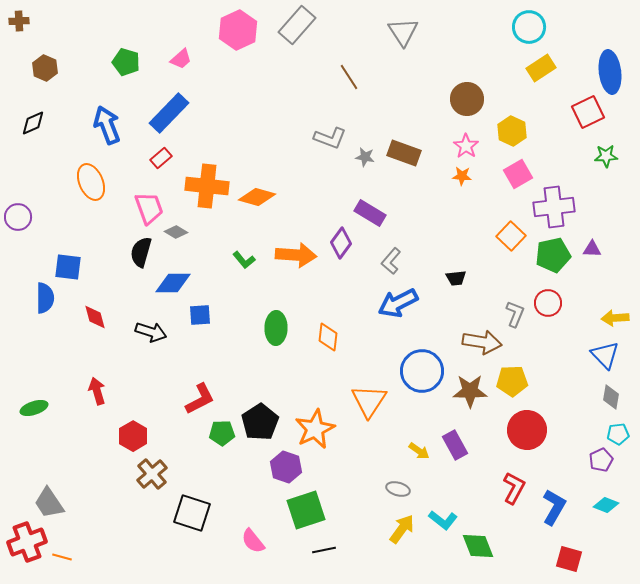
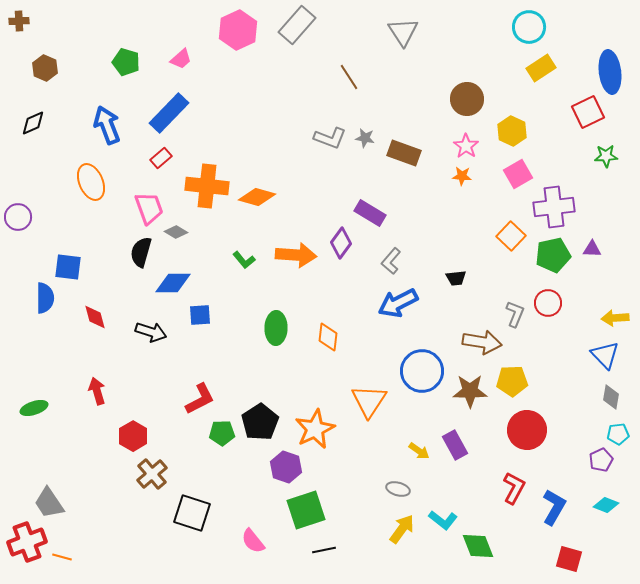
gray star at (365, 157): moved 19 px up
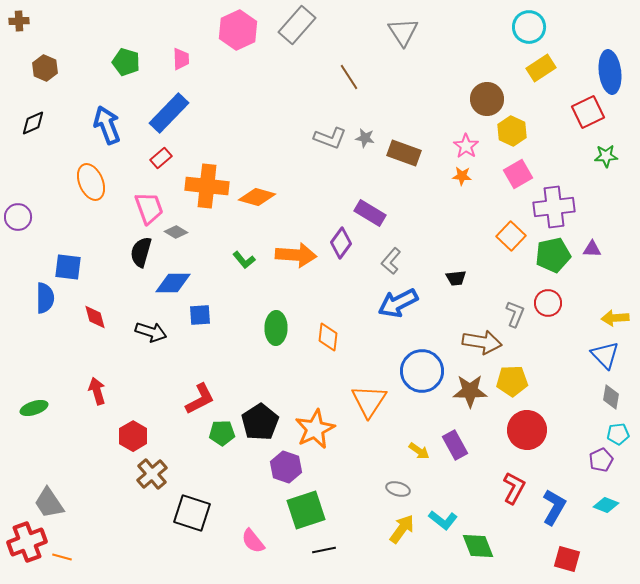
pink trapezoid at (181, 59): rotated 50 degrees counterclockwise
brown circle at (467, 99): moved 20 px right
red square at (569, 559): moved 2 px left
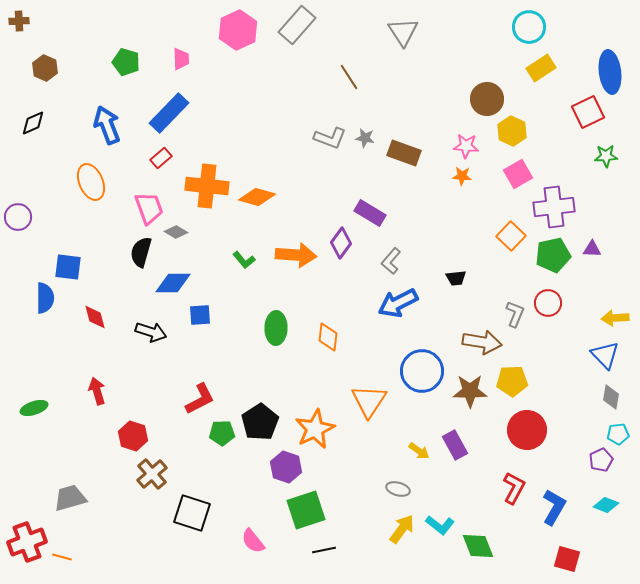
pink star at (466, 146): rotated 30 degrees counterclockwise
red hexagon at (133, 436): rotated 12 degrees counterclockwise
gray trapezoid at (49, 503): moved 21 px right, 5 px up; rotated 108 degrees clockwise
cyan L-shape at (443, 520): moved 3 px left, 5 px down
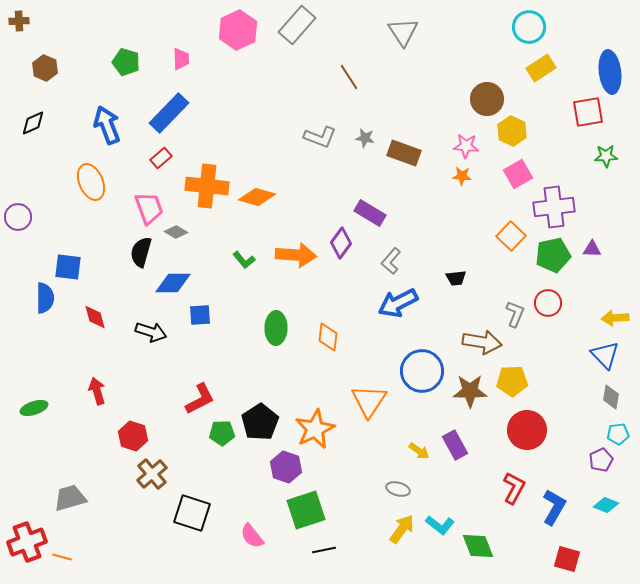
red square at (588, 112): rotated 16 degrees clockwise
gray L-shape at (330, 138): moved 10 px left, 1 px up
pink semicircle at (253, 541): moved 1 px left, 5 px up
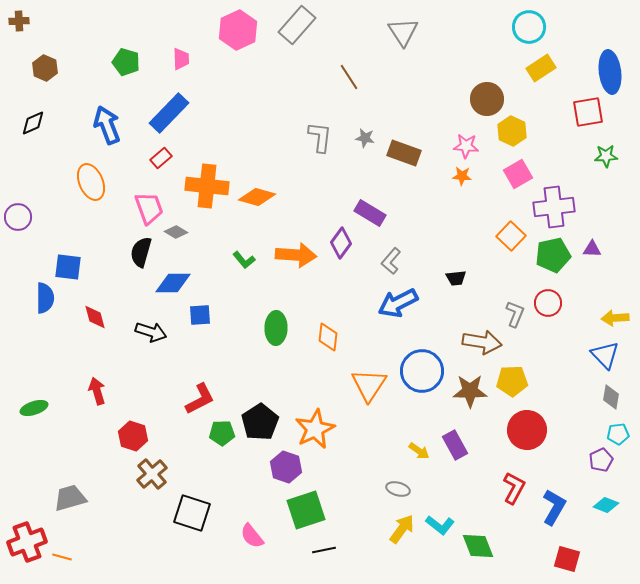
gray L-shape at (320, 137): rotated 104 degrees counterclockwise
orange triangle at (369, 401): moved 16 px up
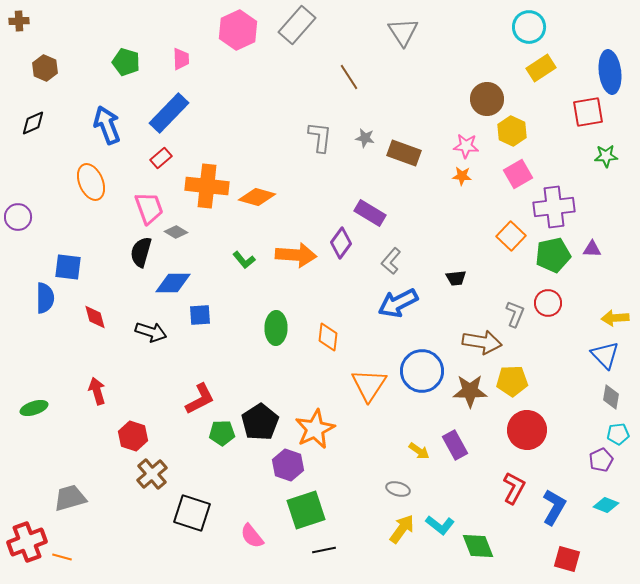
purple hexagon at (286, 467): moved 2 px right, 2 px up
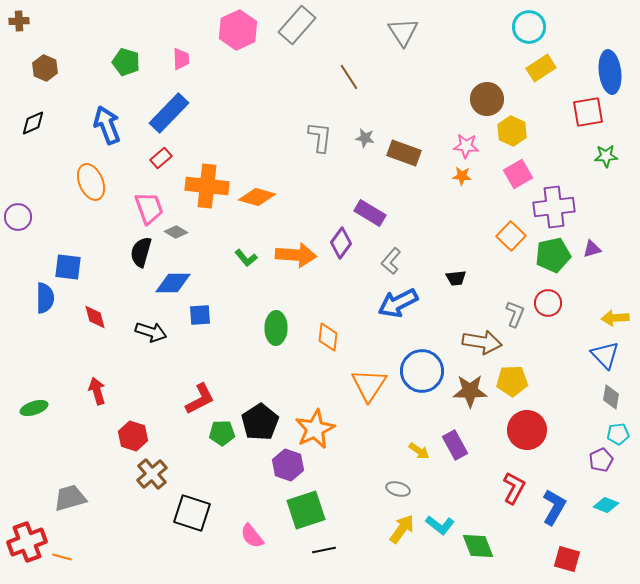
purple triangle at (592, 249): rotated 18 degrees counterclockwise
green L-shape at (244, 260): moved 2 px right, 2 px up
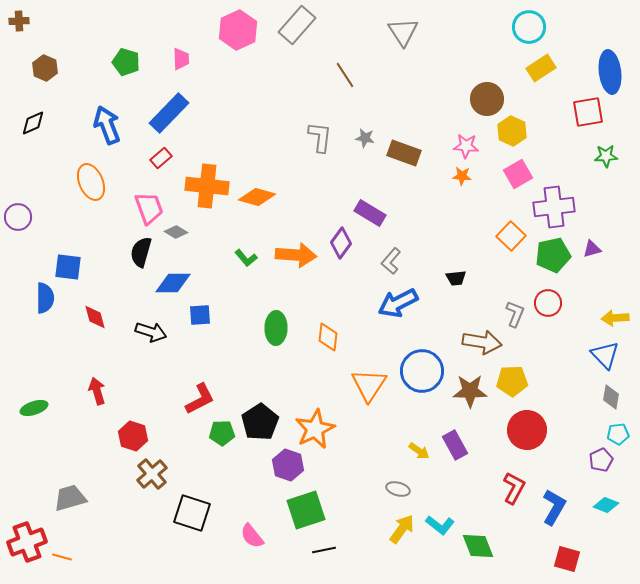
brown line at (349, 77): moved 4 px left, 2 px up
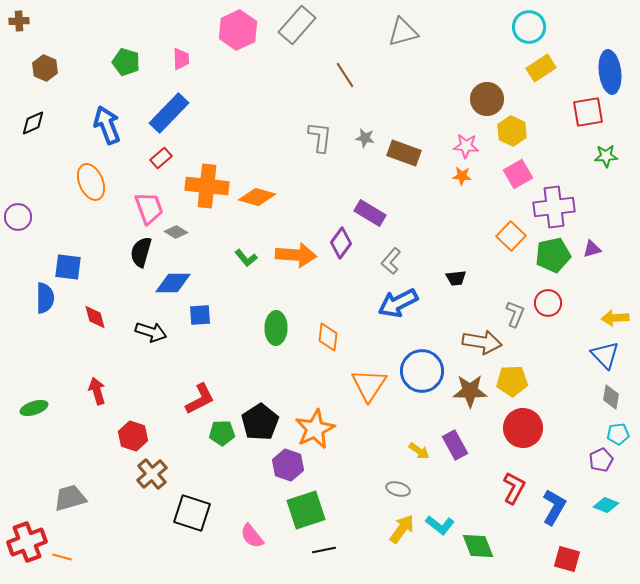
gray triangle at (403, 32): rotated 48 degrees clockwise
red circle at (527, 430): moved 4 px left, 2 px up
